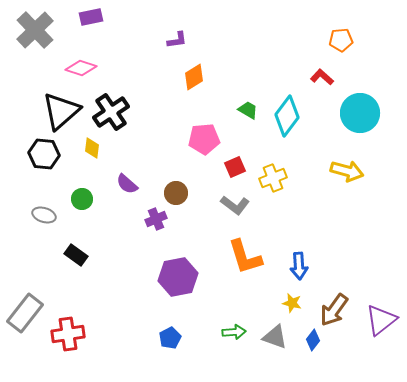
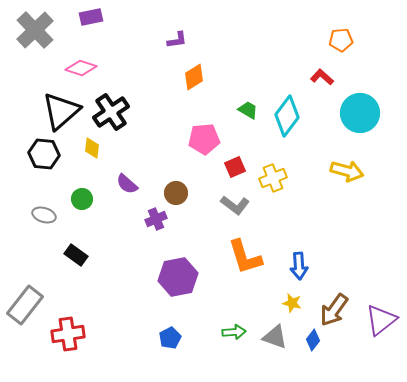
gray rectangle: moved 8 px up
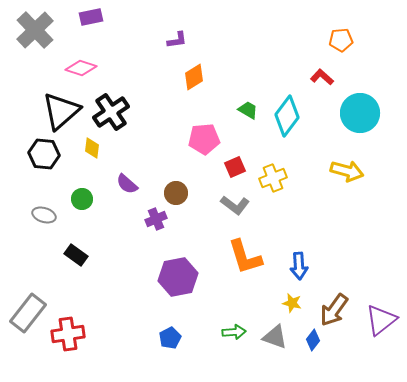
gray rectangle: moved 3 px right, 8 px down
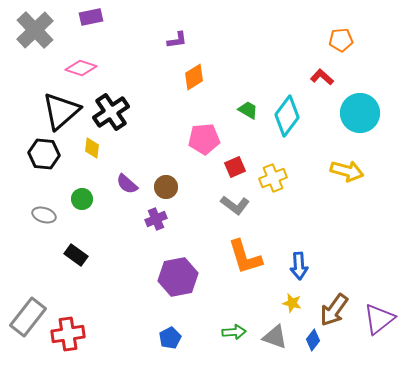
brown circle: moved 10 px left, 6 px up
gray rectangle: moved 4 px down
purple triangle: moved 2 px left, 1 px up
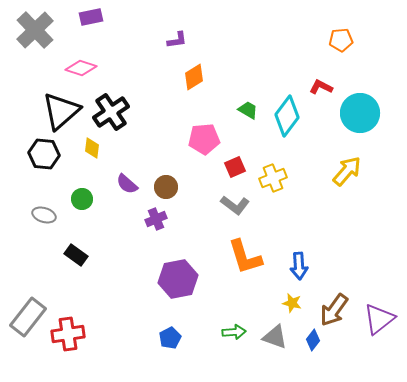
red L-shape: moved 1 px left, 10 px down; rotated 15 degrees counterclockwise
yellow arrow: rotated 64 degrees counterclockwise
purple hexagon: moved 2 px down
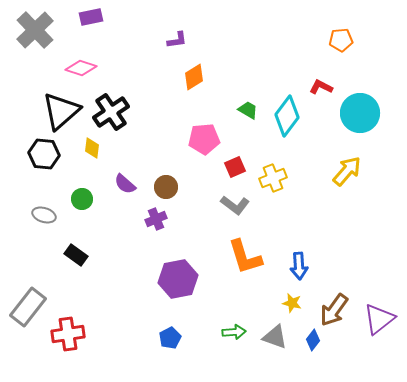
purple semicircle: moved 2 px left
gray rectangle: moved 10 px up
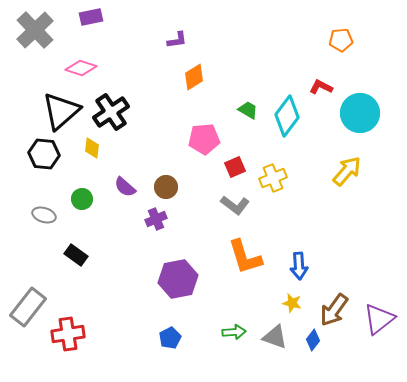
purple semicircle: moved 3 px down
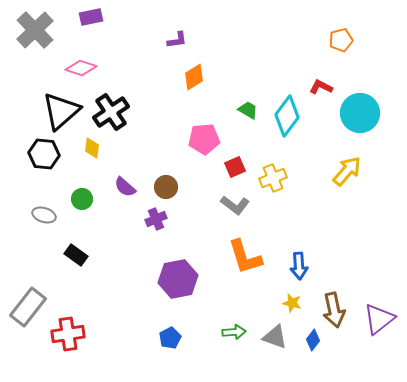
orange pentagon: rotated 10 degrees counterclockwise
brown arrow: rotated 48 degrees counterclockwise
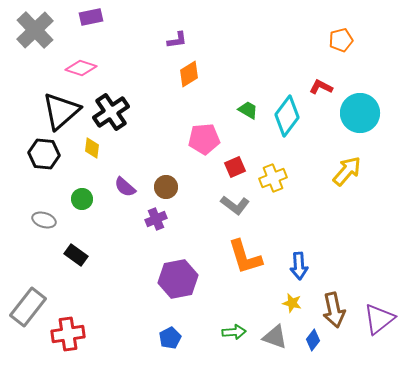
orange diamond: moved 5 px left, 3 px up
gray ellipse: moved 5 px down
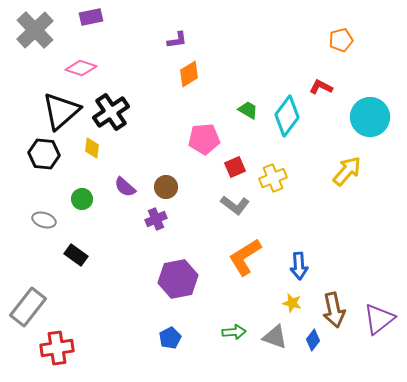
cyan circle: moved 10 px right, 4 px down
orange L-shape: rotated 75 degrees clockwise
red cross: moved 11 px left, 14 px down
